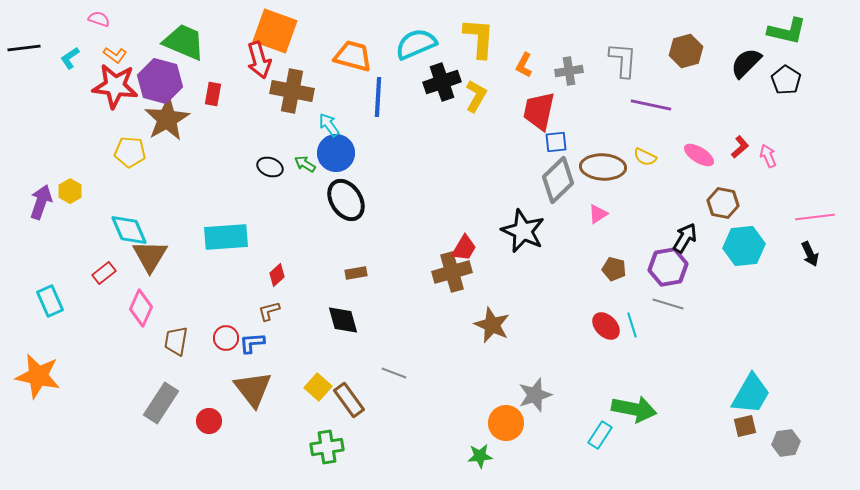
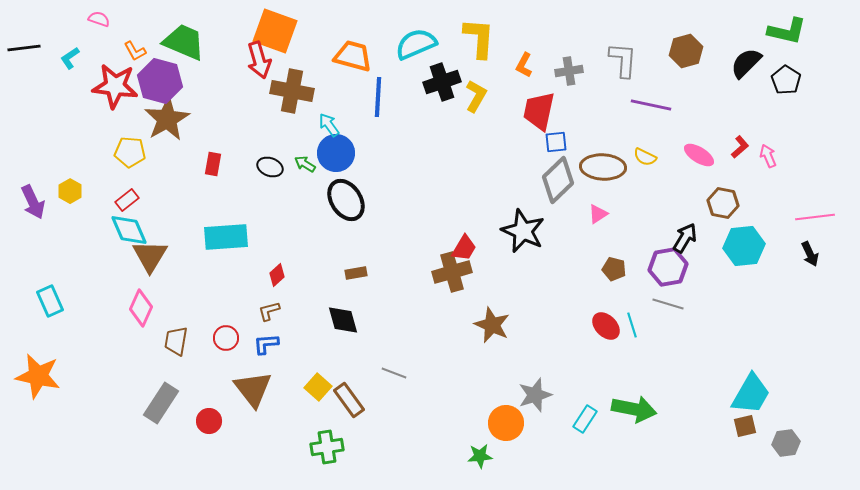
orange L-shape at (115, 55): moved 20 px right, 4 px up; rotated 25 degrees clockwise
red rectangle at (213, 94): moved 70 px down
purple arrow at (41, 202): moved 8 px left; rotated 136 degrees clockwise
red rectangle at (104, 273): moved 23 px right, 73 px up
blue L-shape at (252, 343): moved 14 px right, 1 px down
cyan rectangle at (600, 435): moved 15 px left, 16 px up
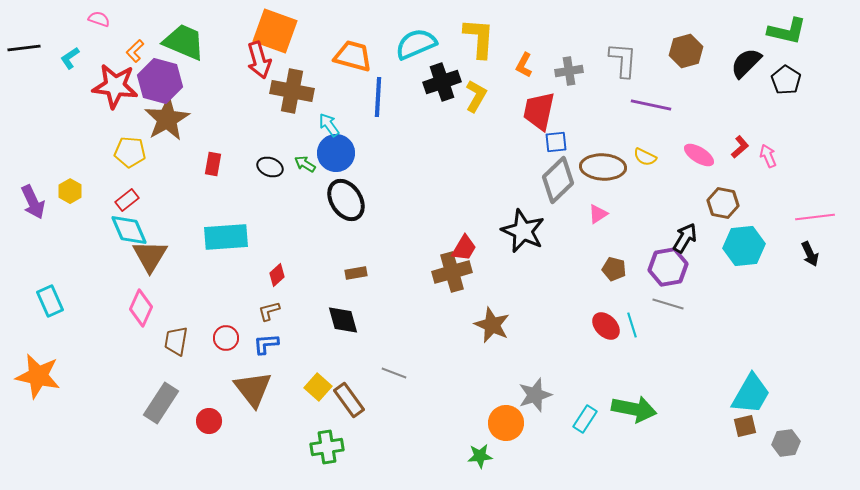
orange L-shape at (135, 51): rotated 75 degrees clockwise
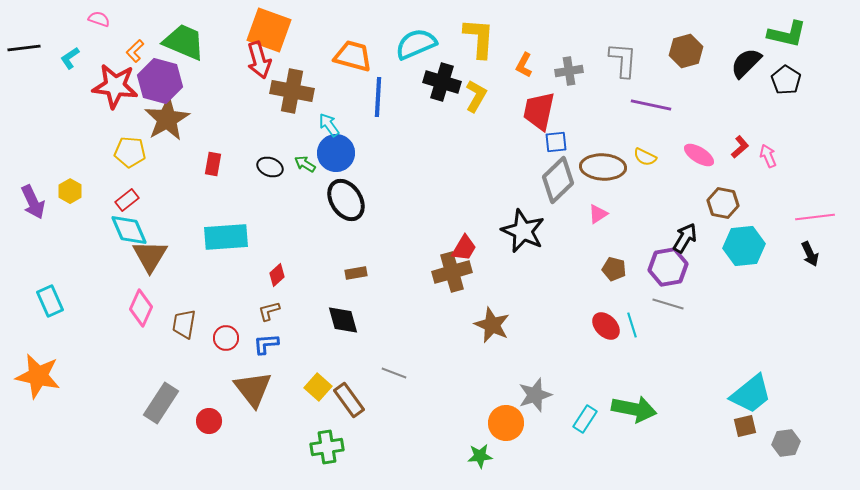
orange square at (275, 31): moved 6 px left, 1 px up
green L-shape at (787, 31): moved 3 px down
black cross at (442, 82): rotated 36 degrees clockwise
brown trapezoid at (176, 341): moved 8 px right, 17 px up
cyan trapezoid at (751, 394): rotated 21 degrees clockwise
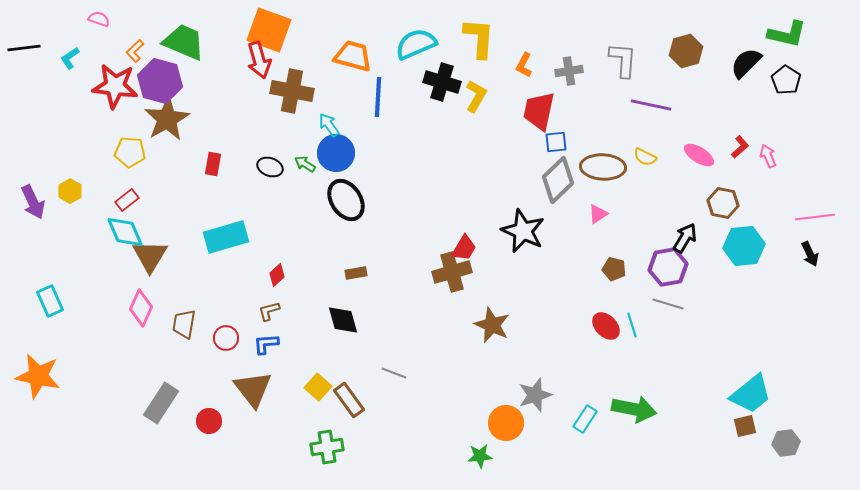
cyan diamond at (129, 230): moved 4 px left, 2 px down
cyan rectangle at (226, 237): rotated 12 degrees counterclockwise
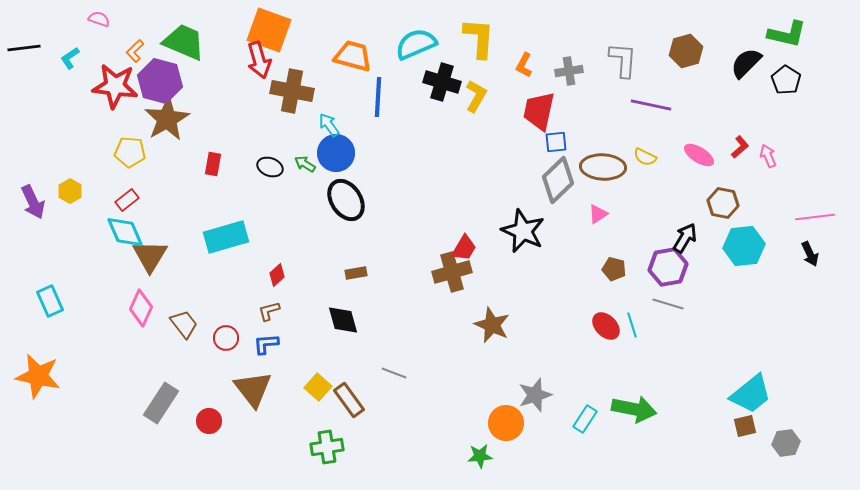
brown trapezoid at (184, 324): rotated 132 degrees clockwise
